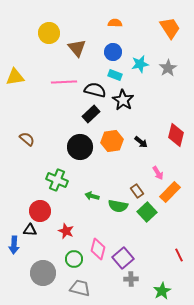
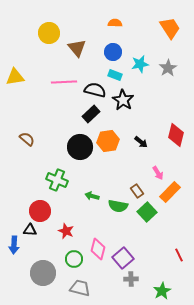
orange hexagon: moved 4 px left
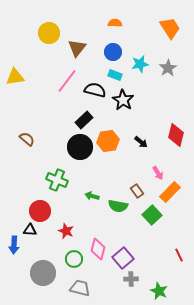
brown triangle: rotated 18 degrees clockwise
pink line: moved 3 px right, 1 px up; rotated 50 degrees counterclockwise
black rectangle: moved 7 px left, 6 px down
green square: moved 5 px right, 3 px down
green star: moved 3 px left; rotated 18 degrees counterclockwise
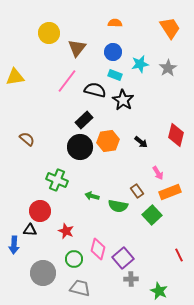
orange rectangle: rotated 25 degrees clockwise
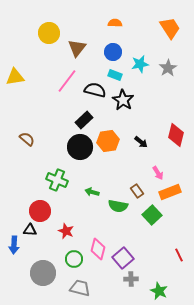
green arrow: moved 4 px up
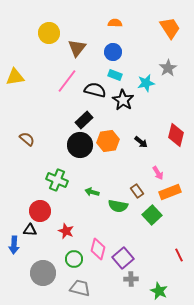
cyan star: moved 6 px right, 19 px down
black circle: moved 2 px up
